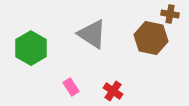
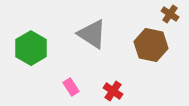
brown cross: rotated 24 degrees clockwise
brown hexagon: moved 7 px down
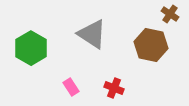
red cross: moved 1 px right, 3 px up; rotated 12 degrees counterclockwise
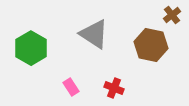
brown cross: moved 2 px right, 1 px down; rotated 18 degrees clockwise
gray triangle: moved 2 px right
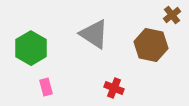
pink rectangle: moved 25 px left; rotated 18 degrees clockwise
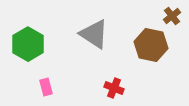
brown cross: moved 1 px down
green hexagon: moved 3 px left, 4 px up
